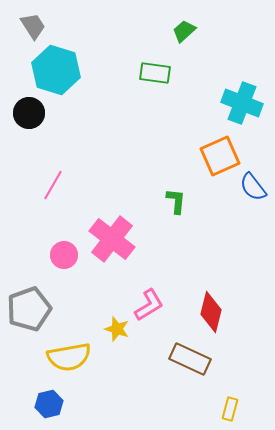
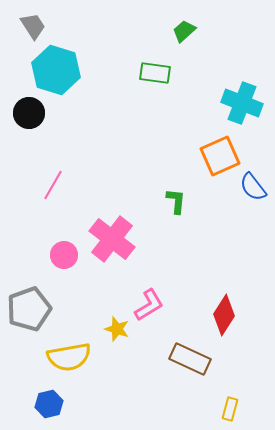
red diamond: moved 13 px right, 3 px down; rotated 18 degrees clockwise
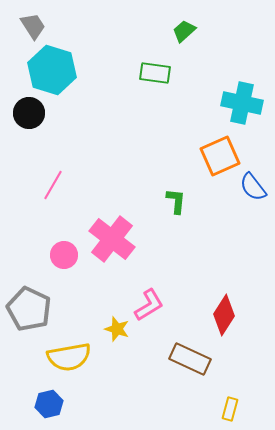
cyan hexagon: moved 4 px left
cyan cross: rotated 9 degrees counterclockwise
gray pentagon: rotated 27 degrees counterclockwise
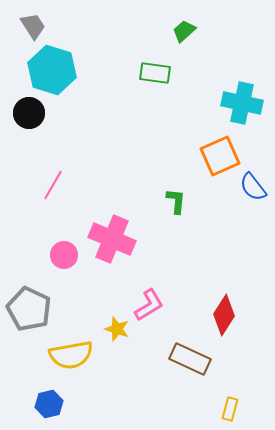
pink cross: rotated 15 degrees counterclockwise
yellow semicircle: moved 2 px right, 2 px up
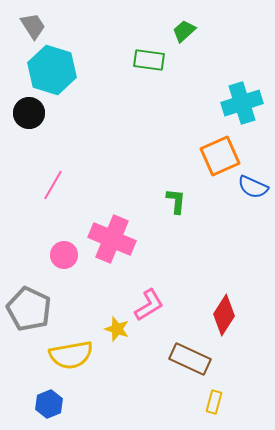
green rectangle: moved 6 px left, 13 px up
cyan cross: rotated 30 degrees counterclockwise
blue semicircle: rotated 28 degrees counterclockwise
blue hexagon: rotated 8 degrees counterclockwise
yellow rectangle: moved 16 px left, 7 px up
